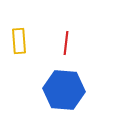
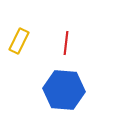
yellow rectangle: rotated 30 degrees clockwise
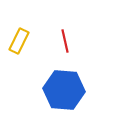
red line: moved 1 px left, 2 px up; rotated 20 degrees counterclockwise
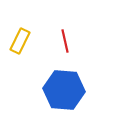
yellow rectangle: moved 1 px right
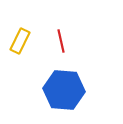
red line: moved 4 px left
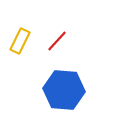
red line: moved 4 px left; rotated 55 degrees clockwise
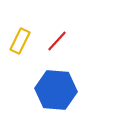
blue hexagon: moved 8 px left
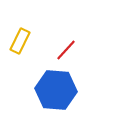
red line: moved 9 px right, 9 px down
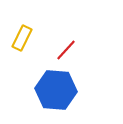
yellow rectangle: moved 2 px right, 3 px up
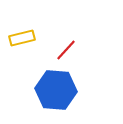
yellow rectangle: rotated 50 degrees clockwise
